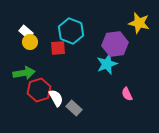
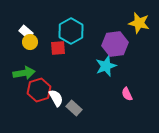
cyan hexagon: rotated 10 degrees clockwise
cyan star: moved 1 px left, 2 px down
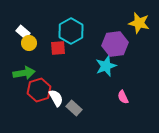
white rectangle: moved 3 px left
yellow circle: moved 1 px left, 1 px down
pink semicircle: moved 4 px left, 3 px down
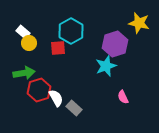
purple hexagon: rotated 10 degrees counterclockwise
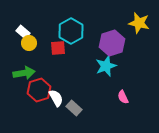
purple hexagon: moved 3 px left, 1 px up
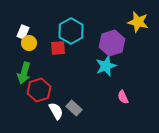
yellow star: moved 1 px left, 1 px up
white rectangle: rotated 72 degrees clockwise
green arrow: rotated 115 degrees clockwise
white semicircle: moved 13 px down
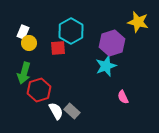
gray rectangle: moved 2 px left, 3 px down
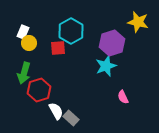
gray rectangle: moved 1 px left, 7 px down
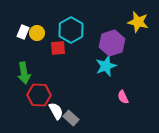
cyan hexagon: moved 1 px up
yellow circle: moved 8 px right, 10 px up
green arrow: rotated 25 degrees counterclockwise
red hexagon: moved 5 px down; rotated 20 degrees clockwise
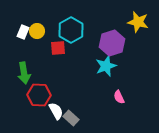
yellow circle: moved 2 px up
pink semicircle: moved 4 px left
